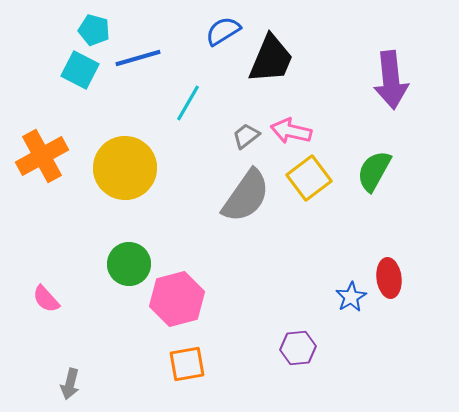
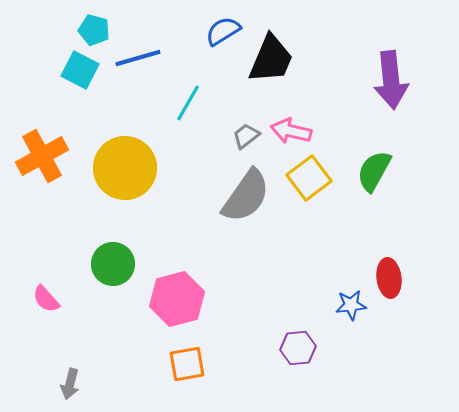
green circle: moved 16 px left
blue star: moved 8 px down; rotated 24 degrees clockwise
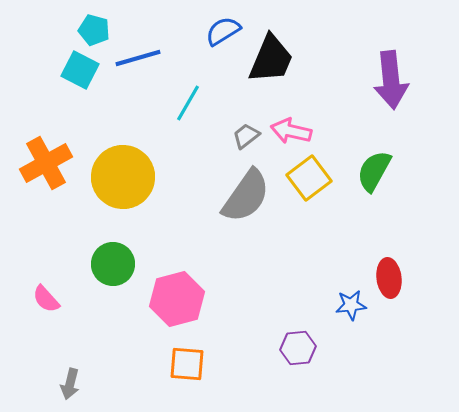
orange cross: moved 4 px right, 7 px down
yellow circle: moved 2 px left, 9 px down
orange square: rotated 15 degrees clockwise
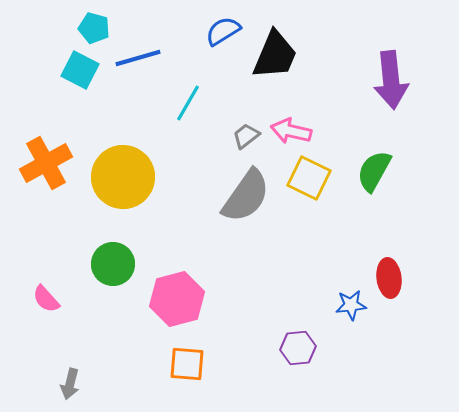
cyan pentagon: moved 2 px up
black trapezoid: moved 4 px right, 4 px up
yellow square: rotated 27 degrees counterclockwise
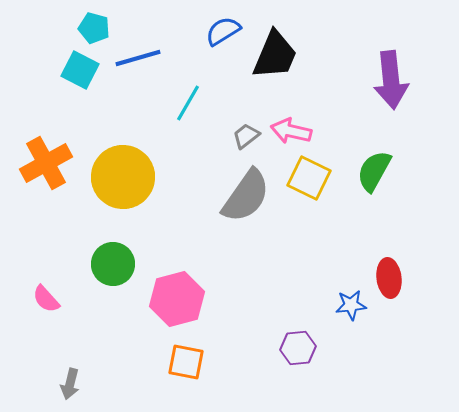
orange square: moved 1 px left, 2 px up; rotated 6 degrees clockwise
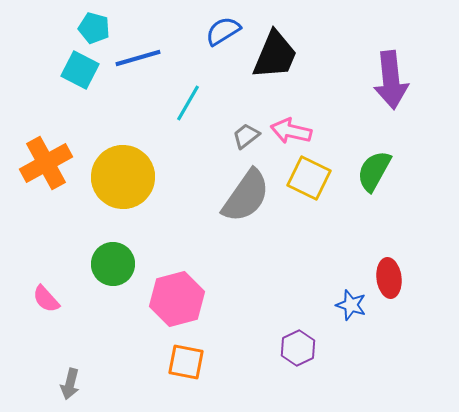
blue star: rotated 24 degrees clockwise
purple hexagon: rotated 20 degrees counterclockwise
